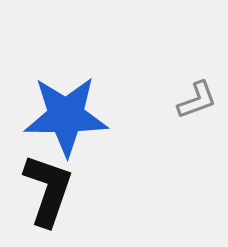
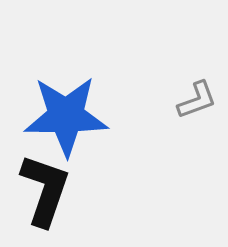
black L-shape: moved 3 px left
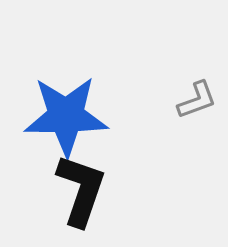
black L-shape: moved 36 px right
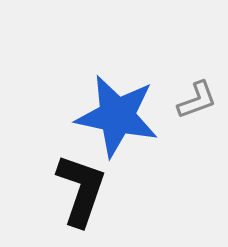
blue star: moved 51 px right; rotated 12 degrees clockwise
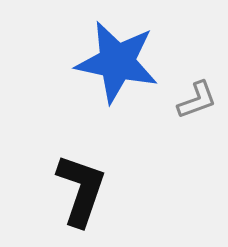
blue star: moved 54 px up
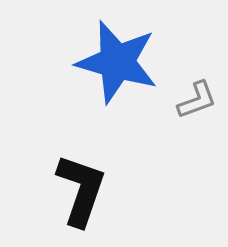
blue star: rotated 4 degrees clockwise
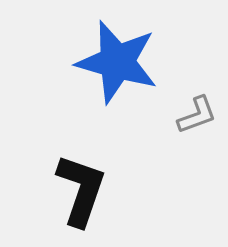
gray L-shape: moved 15 px down
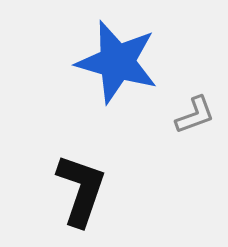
gray L-shape: moved 2 px left
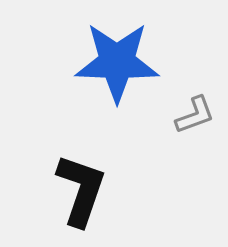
blue star: rotated 14 degrees counterclockwise
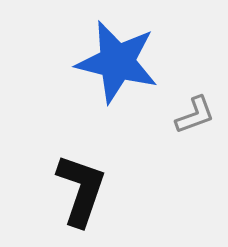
blue star: rotated 12 degrees clockwise
